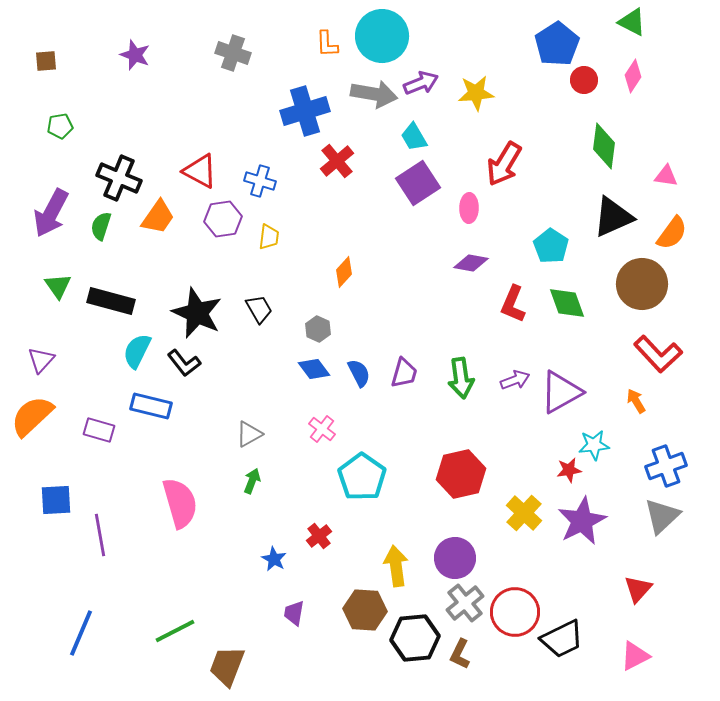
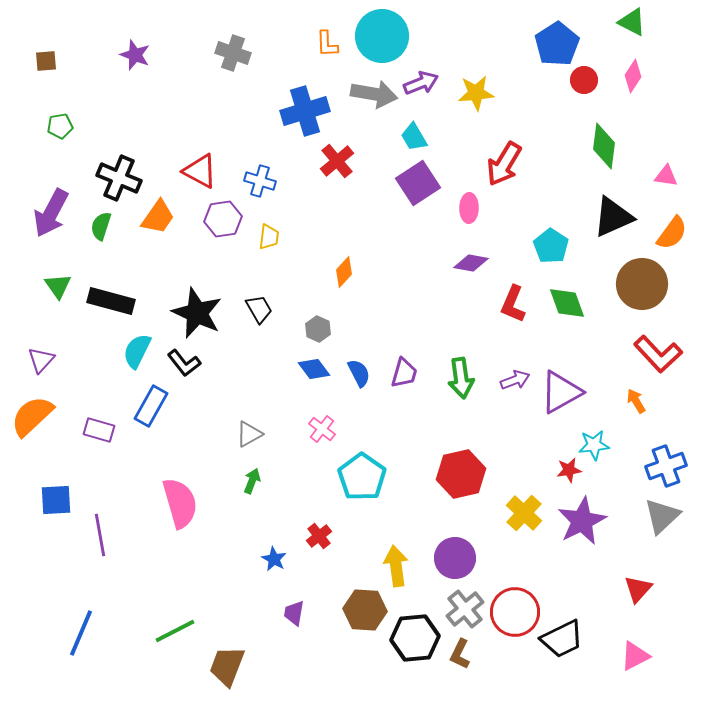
blue rectangle at (151, 406): rotated 75 degrees counterclockwise
gray cross at (465, 603): moved 6 px down
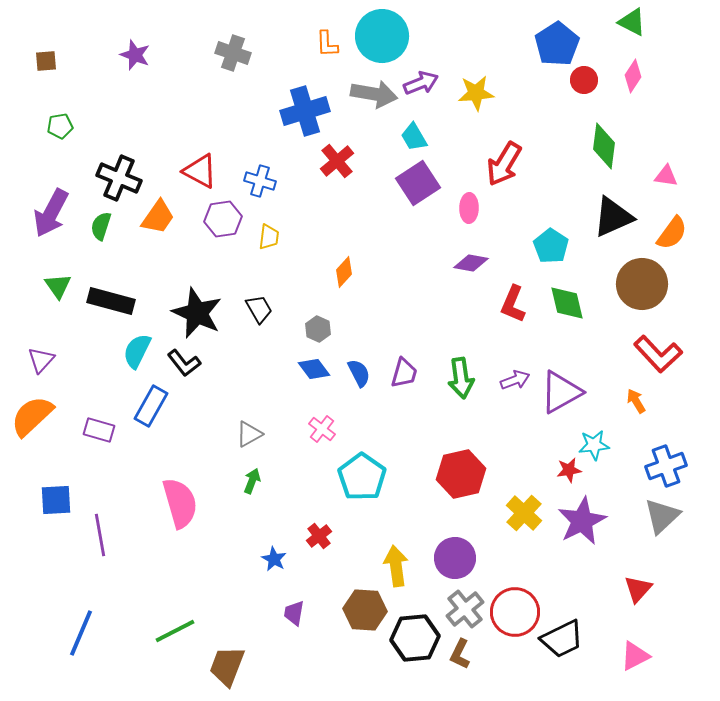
green diamond at (567, 303): rotated 6 degrees clockwise
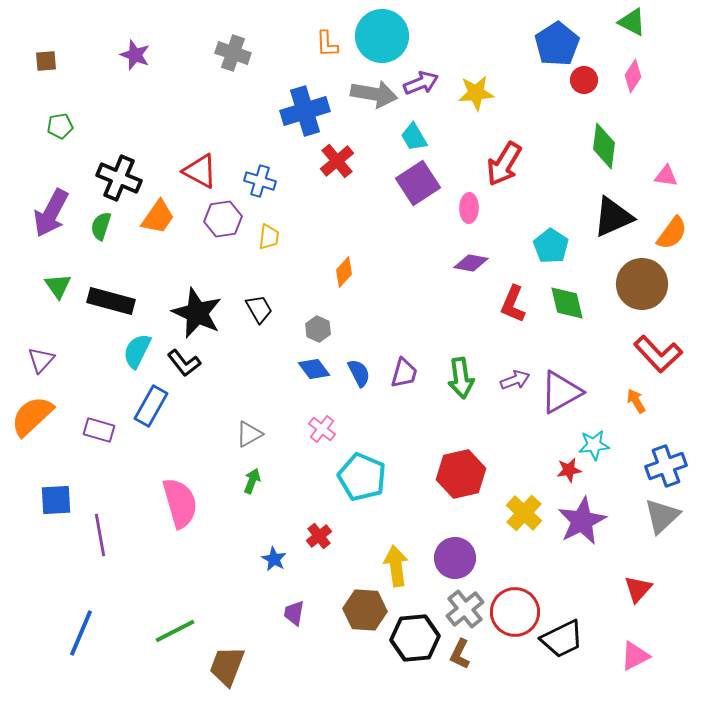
cyan pentagon at (362, 477): rotated 12 degrees counterclockwise
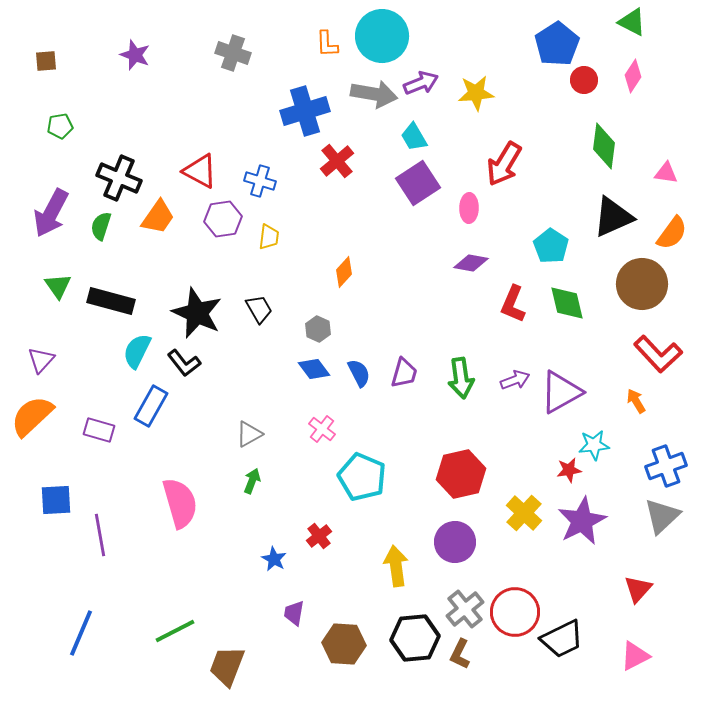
pink triangle at (666, 176): moved 3 px up
purple circle at (455, 558): moved 16 px up
brown hexagon at (365, 610): moved 21 px left, 34 px down
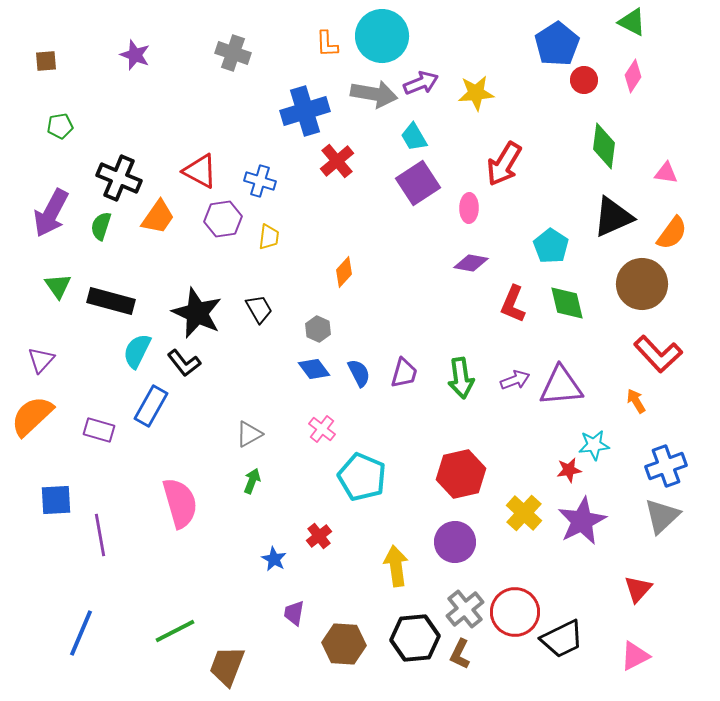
purple triangle at (561, 392): moved 6 px up; rotated 24 degrees clockwise
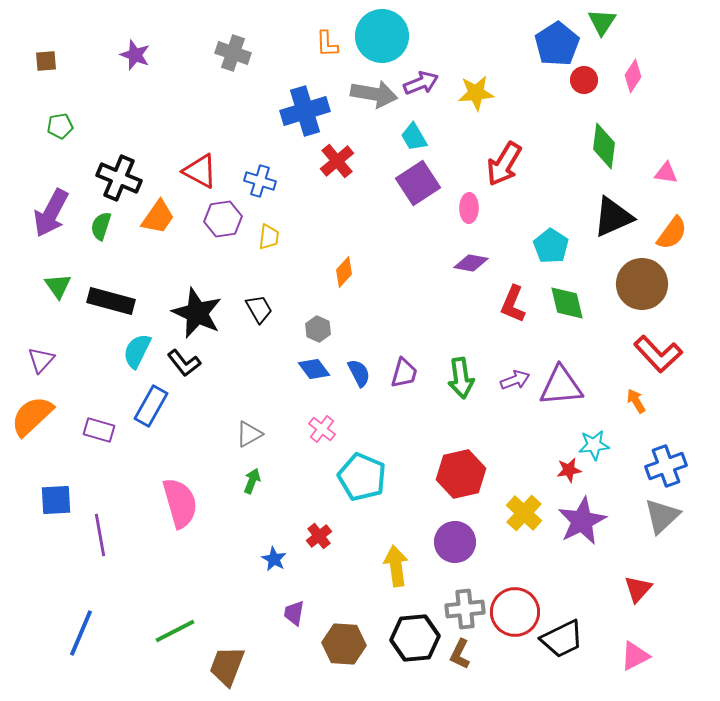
green triangle at (632, 22): moved 30 px left; rotated 36 degrees clockwise
gray cross at (465, 609): rotated 33 degrees clockwise
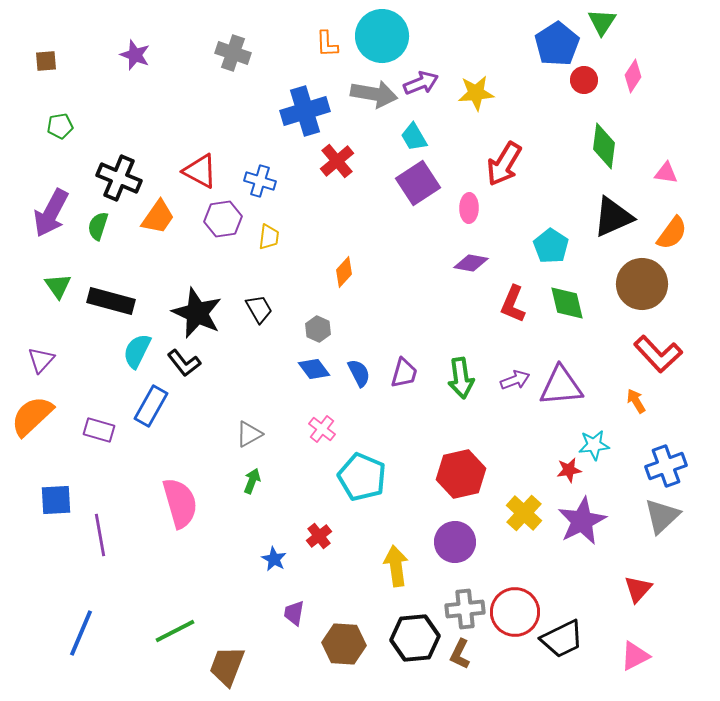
green semicircle at (101, 226): moved 3 px left
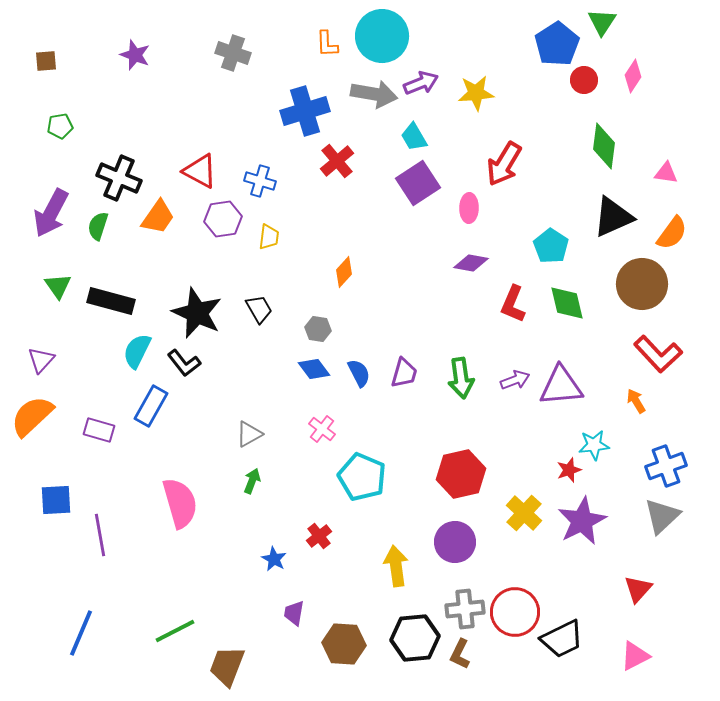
gray hexagon at (318, 329): rotated 15 degrees counterclockwise
red star at (569, 470): rotated 10 degrees counterclockwise
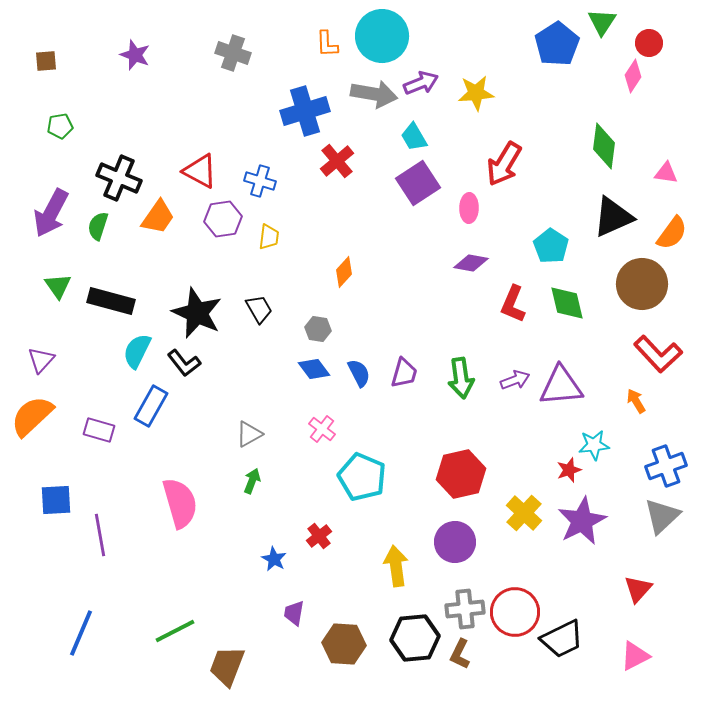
red circle at (584, 80): moved 65 px right, 37 px up
